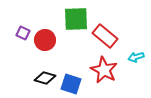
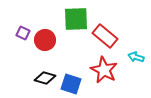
cyan arrow: rotated 35 degrees clockwise
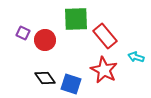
red rectangle: rotated 10 degrees clockwise
black diamond: rotated 40 degrees clockwise
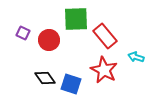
red circle: moved 4 px right
